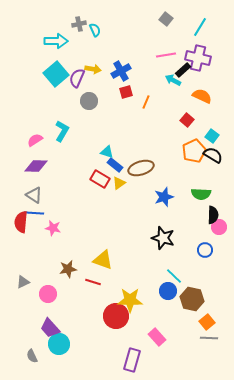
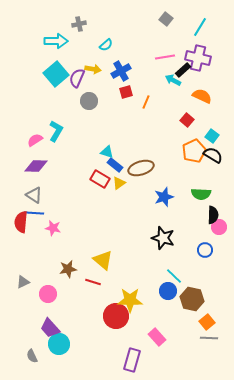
cyan semicircle at (95, 30): moved 11 px right, 15 px down; rotated 72 degrees clockwise
pink line at (166, 55): moved 1 px left, 2 px down
cyan L-shape at (62, 131): moved 6 px left
yellow triangle at (103, 260): rotated 20 degrees clockwise
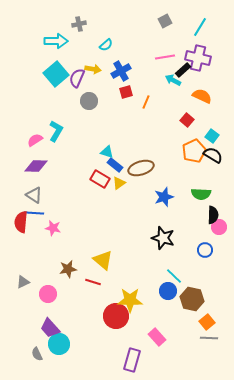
gray square at (166, 19): moved 1 px left, 2 px down; rotated 24 degrees clockwise
gray semicircle at (32, 356): moved 5 px right, 2 px up
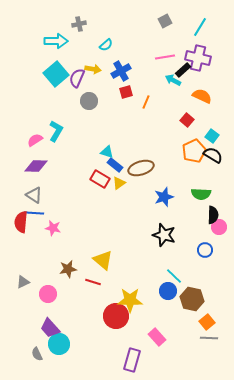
black star at (163, 238): moved 1 px right, 3 px up
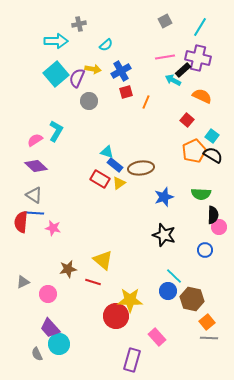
purple diamond at (36, 166): rotated 40 degrees clockwise
brown ellipse at (141, 168): rotated 10 degrees clockwise
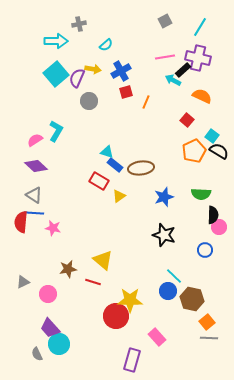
black semicircle at (213, 155): moved 6 px right, 4 px up
red rectangle at (100, 179): moved 1 px left, 2 px down
yellow triangle at (119, 183): moved 13 px down
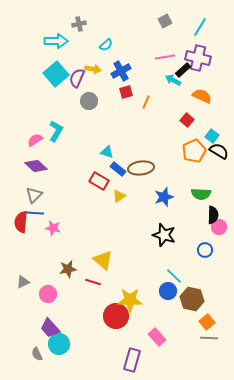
blue rectangle at (115, 165): moved 3 px right, 4 px down
gray triangle at (34, 195): rotated 42 degrees clockwise
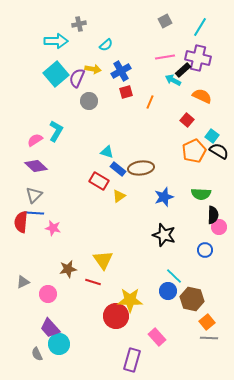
orange line at (146, 102): moved 4 px right
yellow triangle at (103, 260): rotated 15 degrees clockwise
